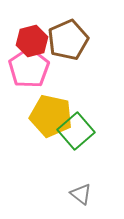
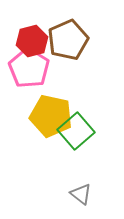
pink pentagon: rotated 6 degrees counterclockwise
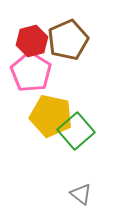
pink pentagon: moved 2 px right, 4 px down
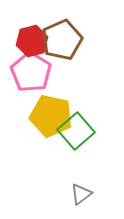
brown pentagon: moved 6 px left
gray triangle: rotated 45 degrees clockwise
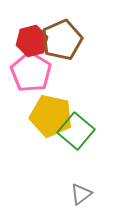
green square: rotated 9 degrees counterclockwise
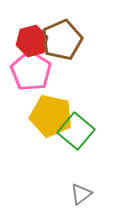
pink pentagon: moved 1 px up
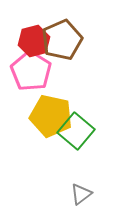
red hexagon: moved 2 px right
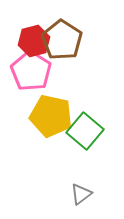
brown pentagon: rotated 15 degrees counterclockwise
green square: moved 9 px right
